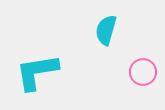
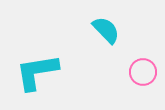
cyan semicircle: rotated 120 degrees clockwise
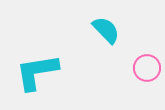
pink circle: moved 4 px right, 4 px up
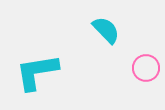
pink circle: moved 1 px left
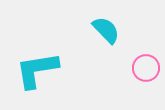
cyan L-shape: moved 2 px up
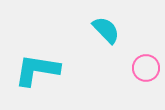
cyan L-shape: rotated 18 degrees clockwise
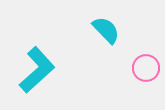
cyan L-shape: rotated 129 degrees clockwise
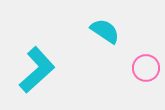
cyan semicircle: moved 1 px left, 1 px down; rotated 12 degrees counterclockwise
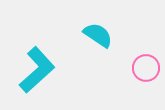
cyan semicircle: moved 7 px left, 4 px down
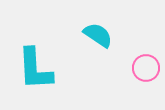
cyan L-shape: moved 2 px left, 1 px up; rotated 129 degrees clockwise
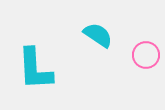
pink circle: moved 13 px up
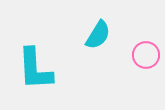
cyan semicircle: rotated 88 degrees clockwise
